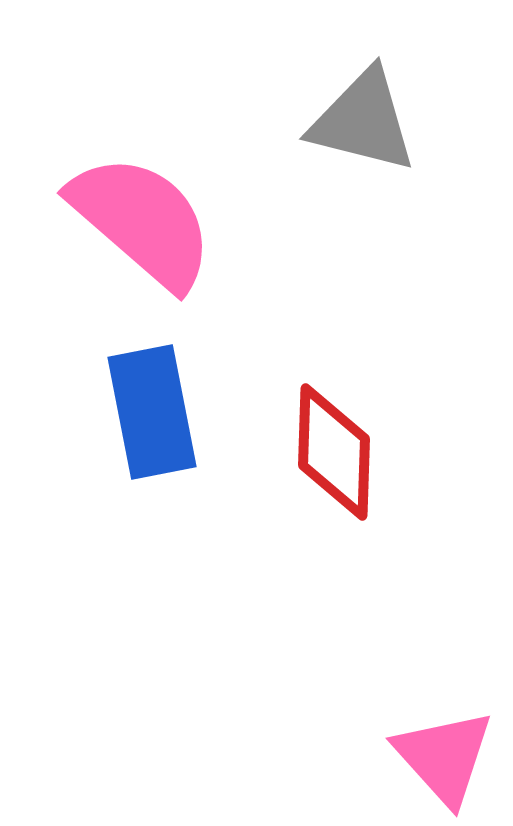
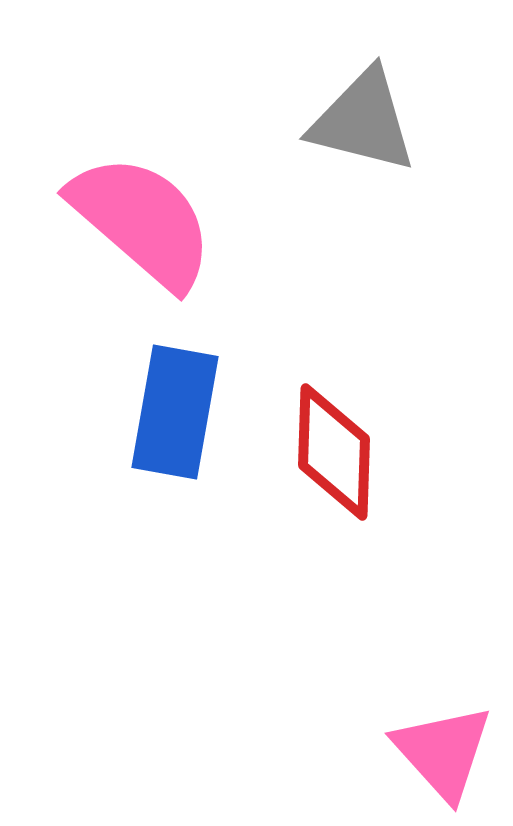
blue rectangle: moved 23 px right; rotated 21 degrees clockwise
pink triangle: moved 1 px left, 5 px up
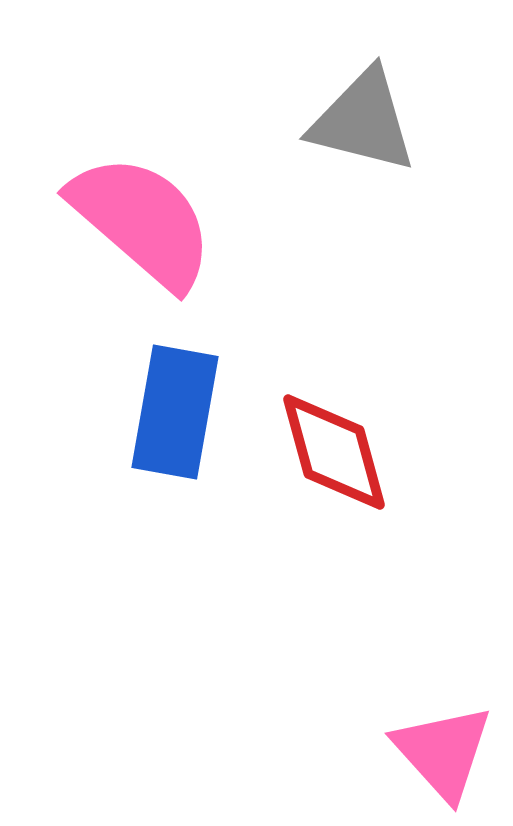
red diamond: rotated 17 degrees counterclockwise
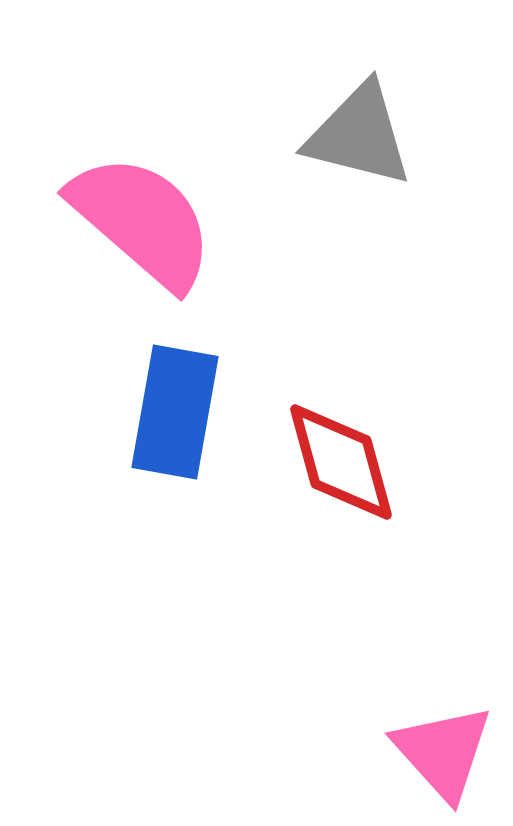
gray triangle: moved 4 px left, 14 px down
red diamond: moved 7 px right, 10 px down
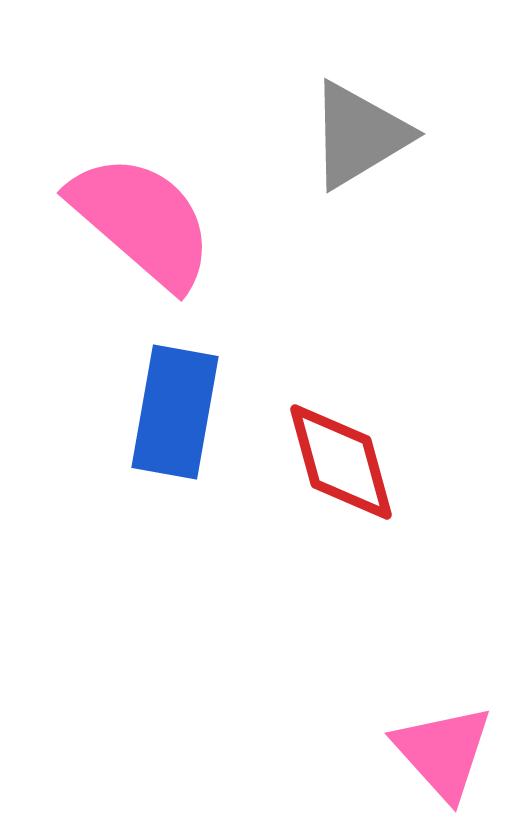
gray triangle: rotated 45 degrees counterclockwise
